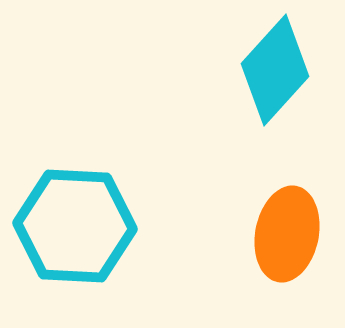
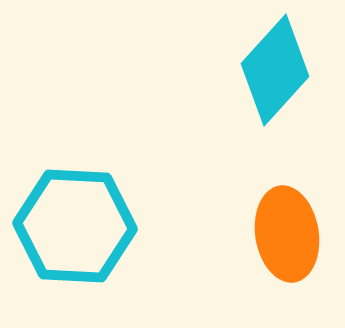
orange ellipse: rotated 20 degrees counterclockwise
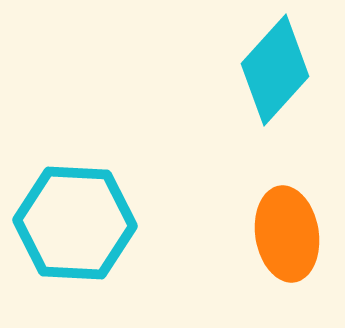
cyan hexagon: moved 3 px up
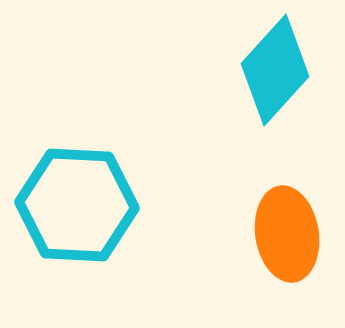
cyan hexagon: moved 2 px right, 18 px up
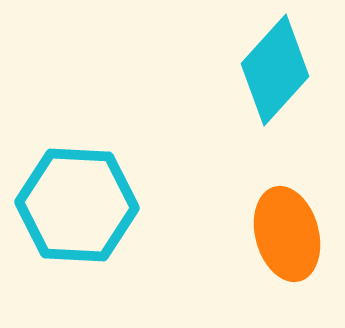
orange ellipse: rotated 6 degrees counterclockwise
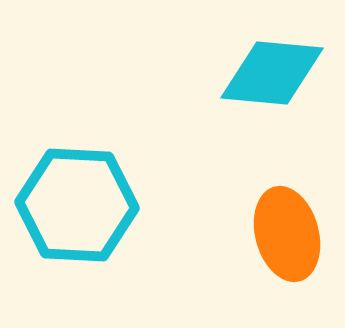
cyan diamond: moved 3 px left, 3 px down; rotated 53 degrees clockwise
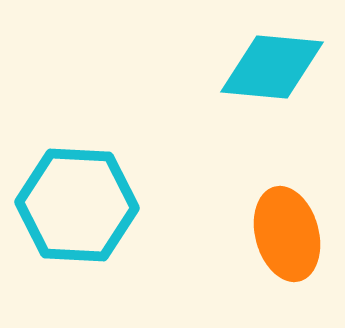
cyan diamond: moved 6 px up
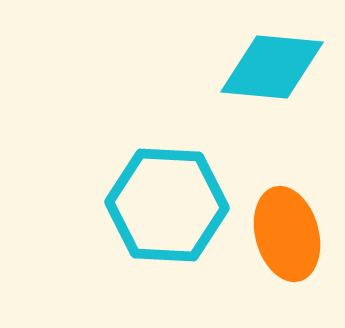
cyan hexagon: moved 90 px right
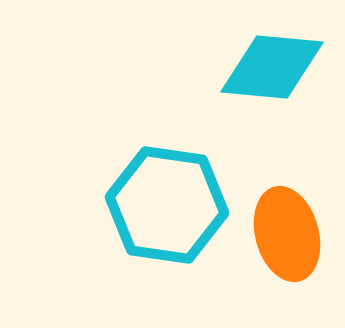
cyan hexagon: rotated 5 degrees clockwise
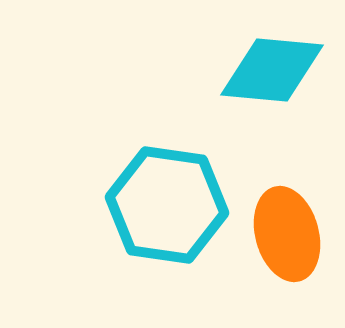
cyan diamond: moved 3 px down
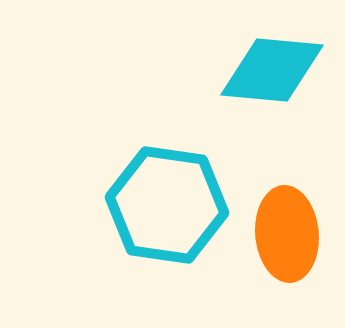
orange ellipse: rotated 10 degrees clockwise
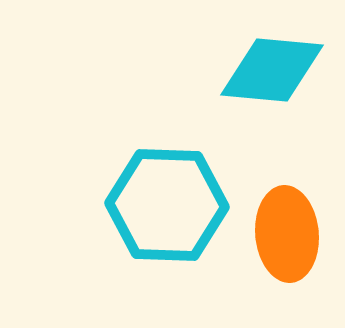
cyan hexagon: rotated 6 degrees counterclockwise
